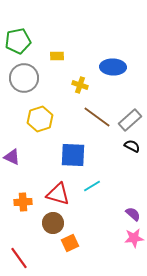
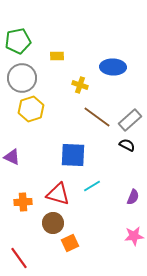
gray circle: moved 2 px left
yellow hexagon: moved 9 px left, 10 px up
black semicircle: moved 5 px left, 1 px up
purple semicircle: moved 17 px up; rotated 70 degrees clockwise
pink star: moved 2 px up
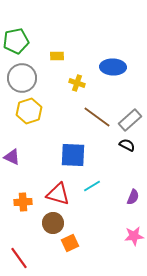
green pentagon: moved 2 px left
yellow cross: moved 3 px left, 2 px up
yellow hexagon: moved 2 px left, 2 px down
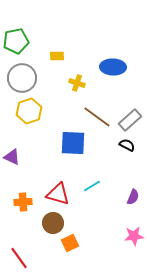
blue square: moved 12 px up
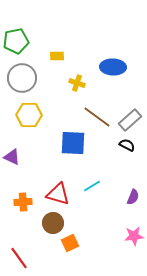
yellow hexagon: moved 4 px down; rotated 20 degrees clockwise
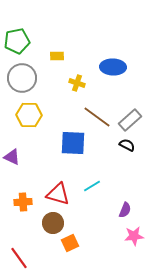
green pentagon: moved 1 px right
purple semicircle: moved 8 px left, 13 px down
